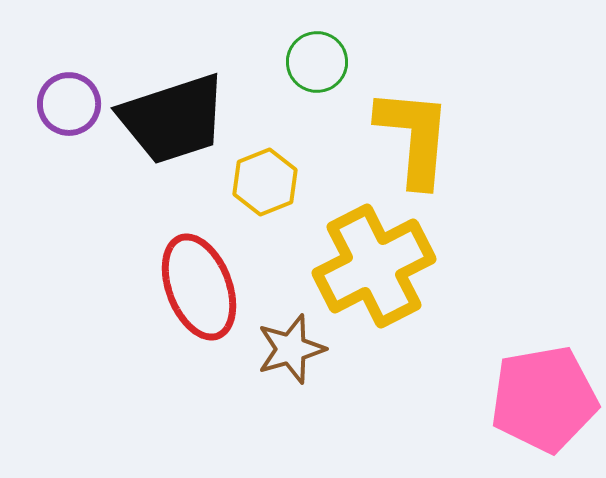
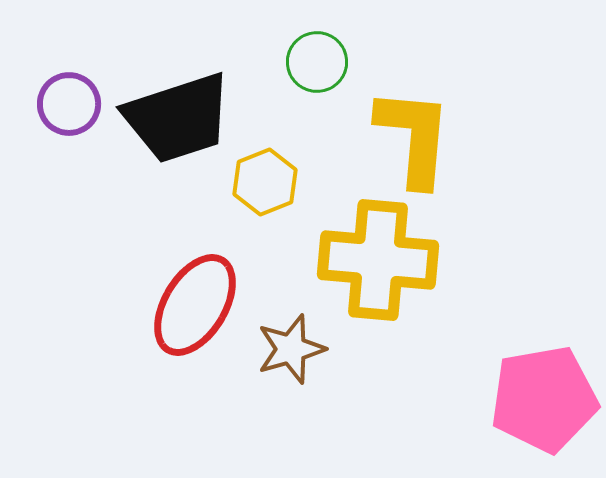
black trapezoid: moved 5 px right, 1 px up
yellow cross: moved 4 px right, 6 px up; rotated 32 degrees clockwise
red ellipse: moved 4 px left, 18 px down; rotated 52 degrees clockwise
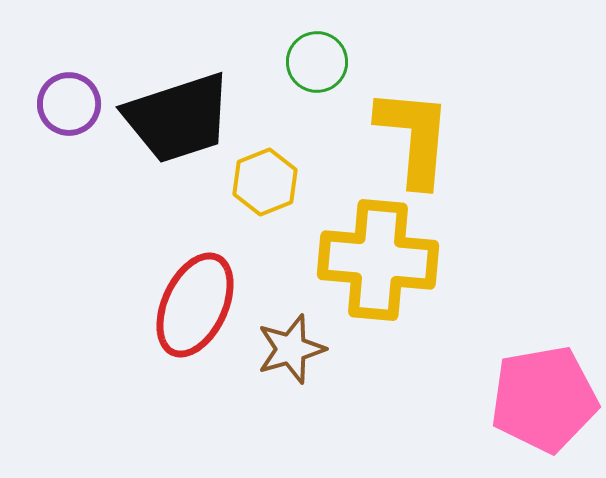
red ellipse: rotated 6 degrees counterclockwise
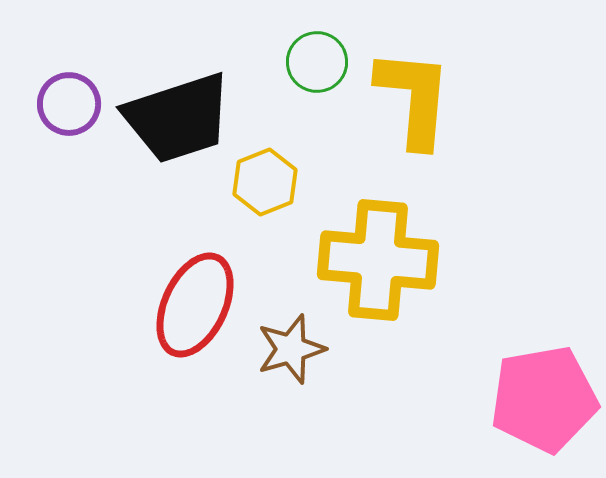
yellow L-shape: moved 39 px up
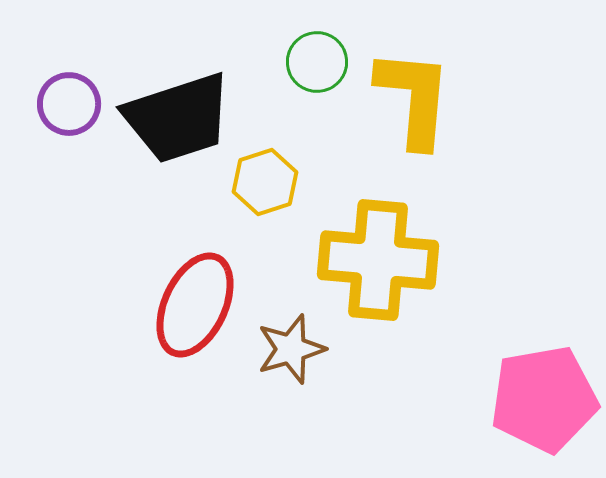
yellow hexagon: rotated 4 degrees clockwise
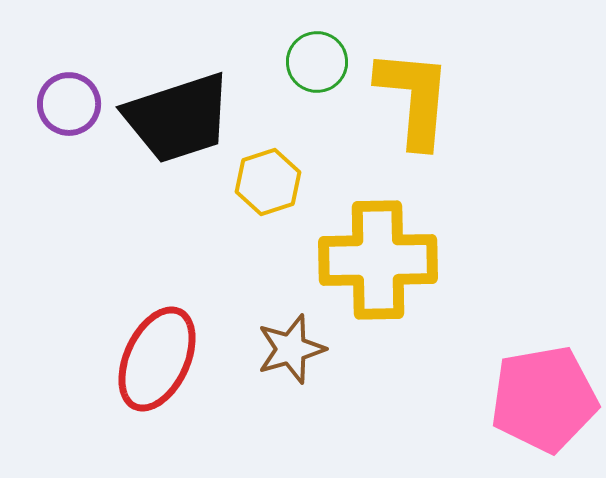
yellow hexagon: moved 3 px right
yellow cross: rotated 6 degrees counterclockwise
red ellipse: moved 38 px left, 54 px down
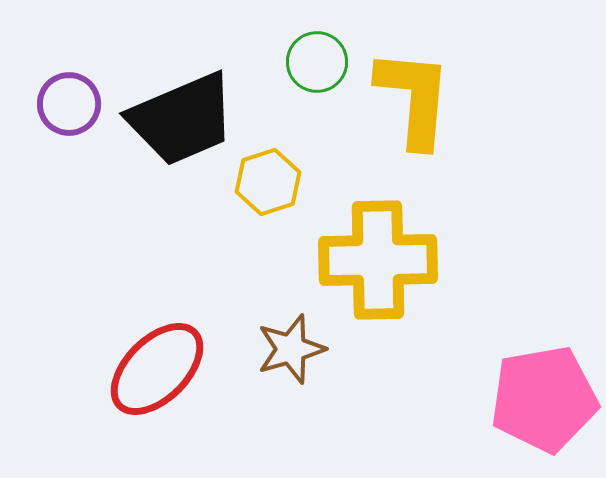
black trapezoid: moved 4 px right, 1 px down; rotated 5 degrees counterclockwise
red ellipse: moved 10 px down; rotated 20 degrees clockwise
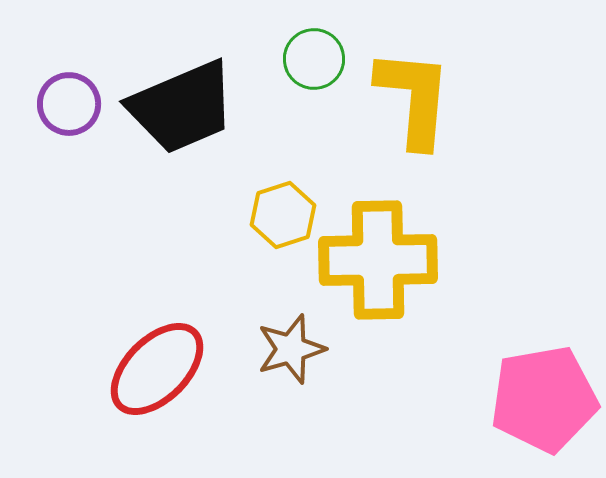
green circle: moved 3 px left, 3 px up
black trapezoid: moved 12 px up
yellow hexagon: moved 15 px right, 33 px down
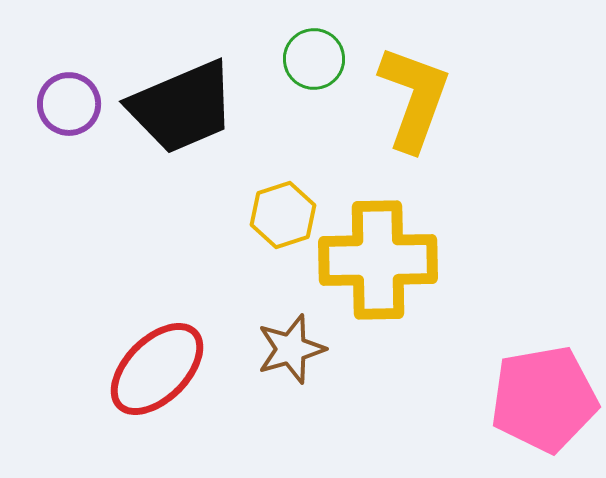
yellow L-shape: rotated 15 degrees clockwise
